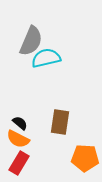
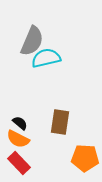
gray semicircle: moved 1 px right
red rectangle: rotated 75 degrees counterclockwise
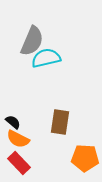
black semicircle: moved 7 px left, 1 px up
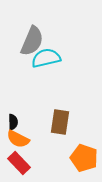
black semicircle: rotated 49 degrees clockwise
orange pentagon: moved 1 px left; rotated 16 degrees clockwise
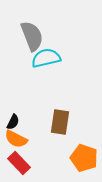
gray semicircle: moved 5 px up; rotated 44 degrees counterclockwise
black semicircle: rotated 28 degrees clockwise
orange semicircle: moved 2 px left
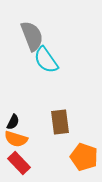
cyan semicircle: moved 2 px down; rotated 112 degrees counterclockwise
brown rectangle: rotated 15 degrees counterclockwise
orange semicircle: rotated 10 degrees counterclockwise
orange pentagon: moved 1 px up
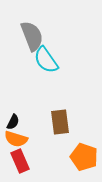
red rectangle: moved 1 px right, 2 px up; rotated 20 degrees clockwise
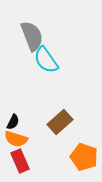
brown rectangle: rotated 55 degrees clockwise
